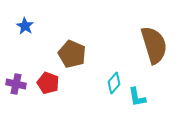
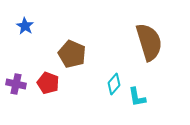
brown semicircle: moved 5 px left, 3 px up
cyan diamond: moved 1 px down
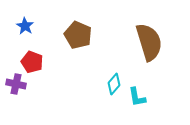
brown pentagon: moved 6 px right, 19 px up
red pentagon: moved 16 px left, 21 px up
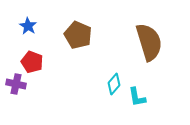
blue star: moved 3 px right
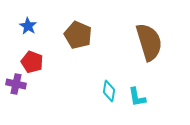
cyan diamond: moved 5 px left, 7 px down; rotated 30 degrees counterclockwise
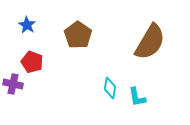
blue star: moved 1 px left, 1 px up
brown pentagon: rotated 12 degrees clockwise
brown semicircle: moved 1 px right; rotated 48 degrees clockwise
purple cross: moved 3 px left
cyan diamond: moved 1 px right, 3 px up
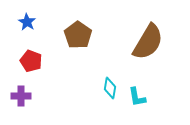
blue star: moved 3 px up
brown semicircle: moved 2 px left
red pentagon: moved 1 px left, 1 px up
purple cross: moved 8 px right, 12 px down; rotated 12 degrees counterclockwise
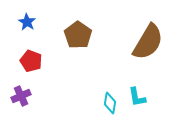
cyan diamond: moved 15 px down
purple cross: rotated 24 degrees counterclockwise
